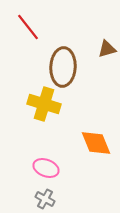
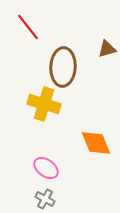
pink ellipse: rotated 15 degrees clockwise
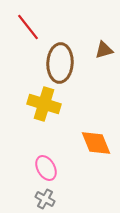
brown triangle: moved 3 px left, 1 px down
brown ellipse: moved 3 px left, 4 px up
pink ellipse: rotated 25 degrees clockwise
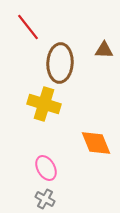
brown triangle: rotated 18 degrees clockwise
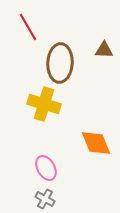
red line: rotated 8 degrees clockwise
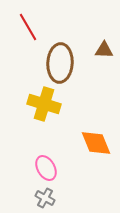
gray cross: moved 1 px up
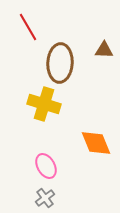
pink ellipse: moved 2 px up
gray cross: rotated 24 degrees clockwise
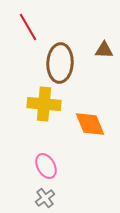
yellow cross: rotated 12 degrees counterclockwise
orange diamond: moved 6 px left, 19 px up
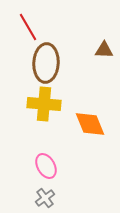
brown ellipse: moved 14 px left
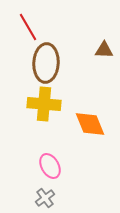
pink ellipse: moved 4 px right
